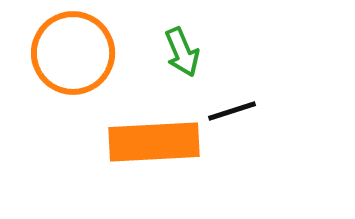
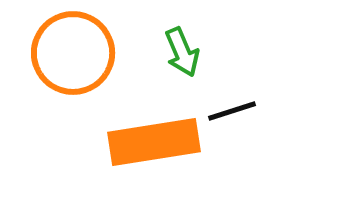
orange rectangle: rotated 6 degrees counterclockwise
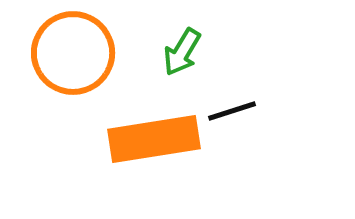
green arrow: rotated 54 degrees clockwise
orange rectangle: moved 3 px up
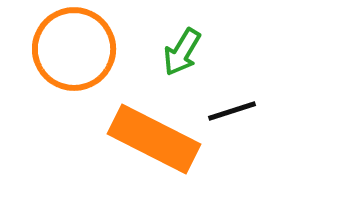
orange circle: moved 1 px right, 4 px up
orange rectangle: rotated 36 degrees clockwise
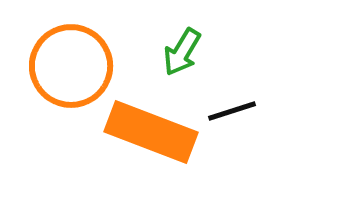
orange circle: moved 3 px left, 17 px down
orange rectangle: moved 3 px left, 7 px up; rotated 6 degrees counterclockwise
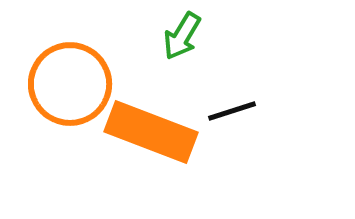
green arrow: moved 16 px up
orange circle: moved 1 px left, 18 px down
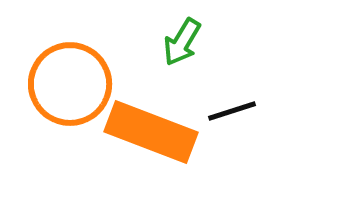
green arrow: moved 6 px down
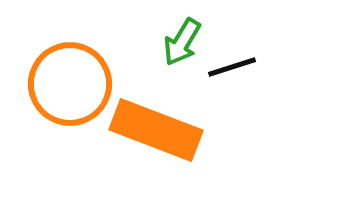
black line: moved 44 px up
orange rectangle: moved 5 px right, 2 px up
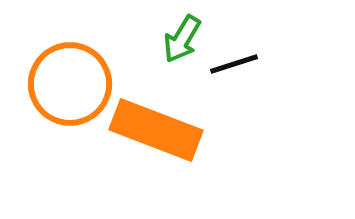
green arrow: moved 3 px up
black line: moved 2 px right, 3 px up
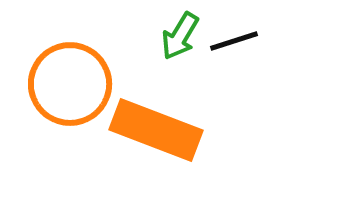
green arrow: moved 2 px left, 3 px up
black line: moved 23 px up
